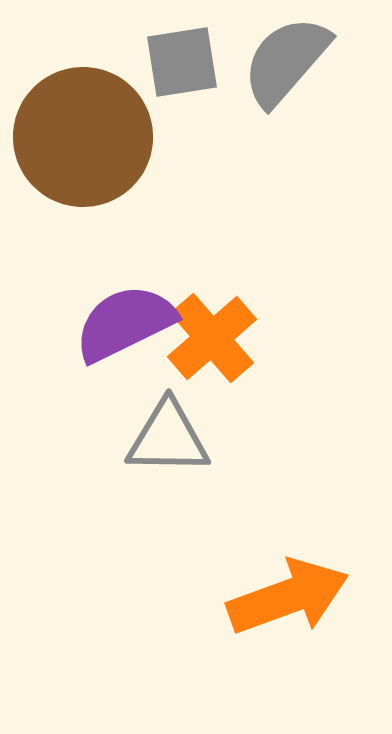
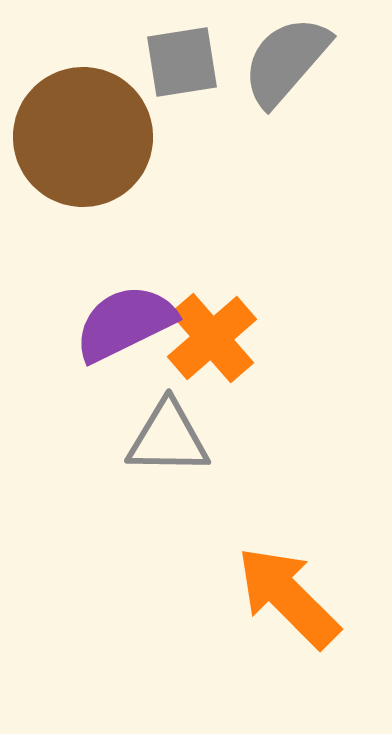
orange arrow: rotated 115 degrees counterclockwise
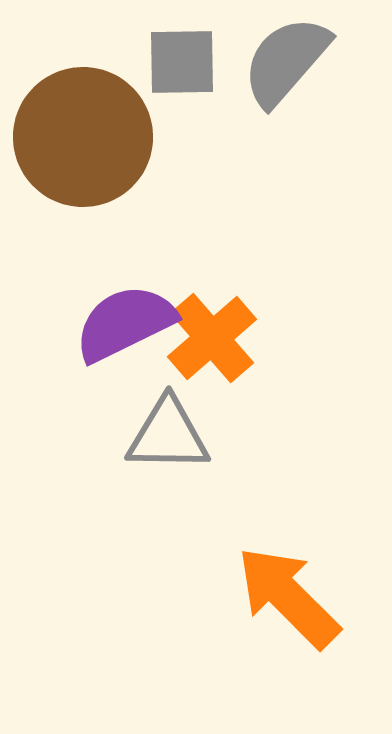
gray square: rotated 8 degrees clockwise
gray triangle: moved 3 px up
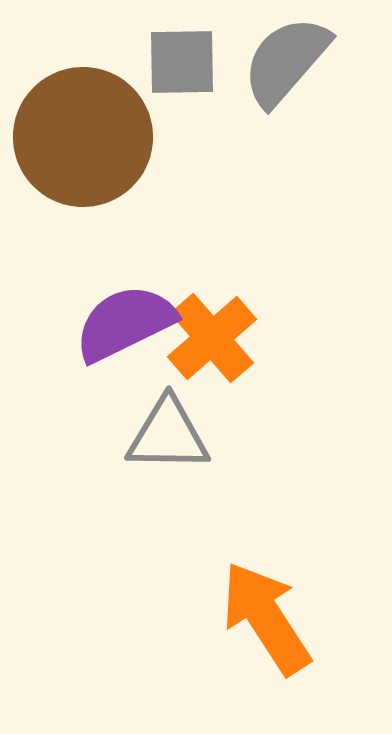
orange arrow: moved 22 px left, 21 px down; rotated 12 degrees clockwise
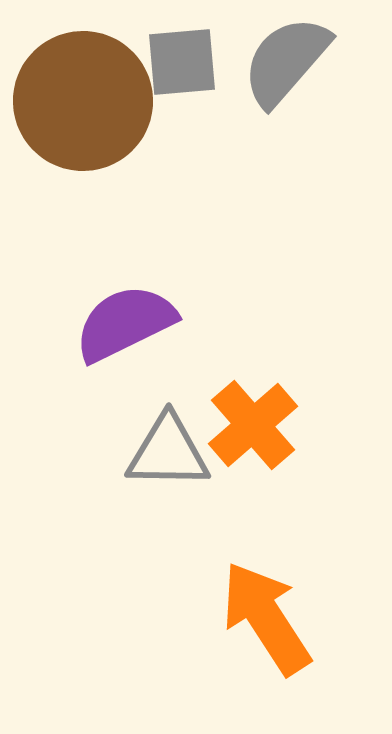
gray square: rotated 4 degrees counterclockwise
brown circle: moved 36 px up
orange cross: moved 41 px right, 87 px down
gray triangle: moved 17 px down
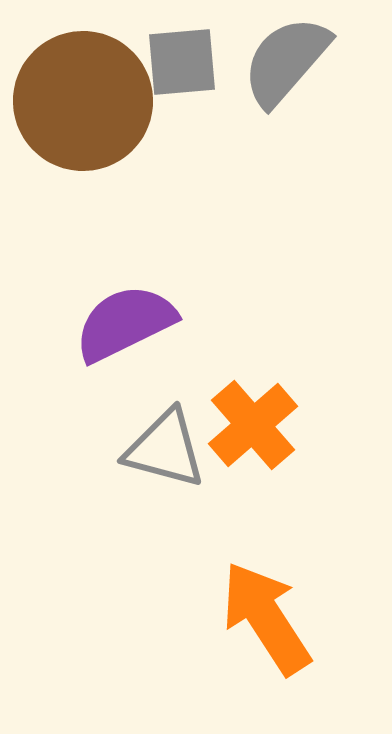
gray triangle: moved 3 px left, 3 px up; rotated 14 degrees clockwise
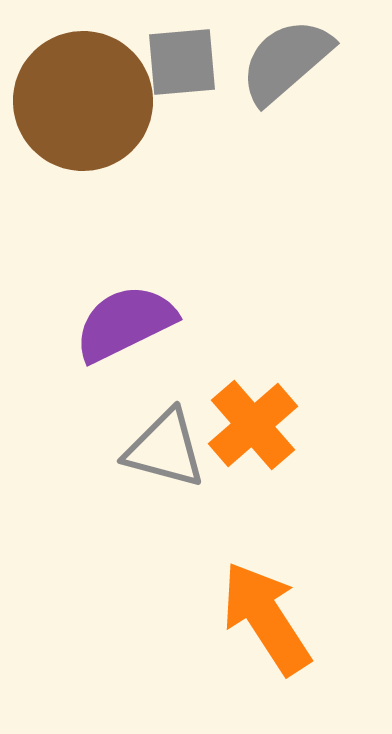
gray semicircle: rotated 8 degrees clockwise
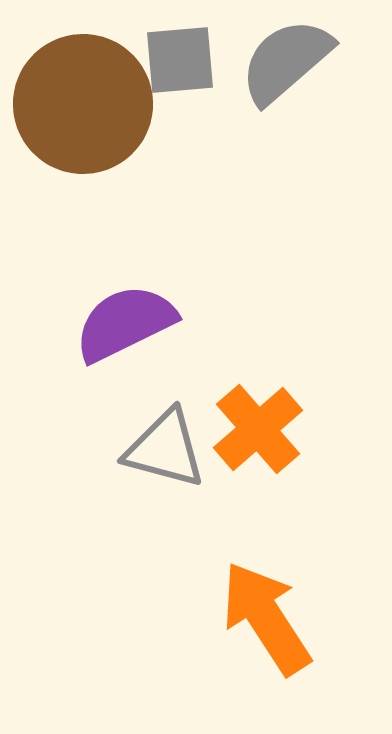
gray square: moved 2 px left, 2 px up
brown circle: moved 3 px down
orange cross: moved 5 px right, 4 px down
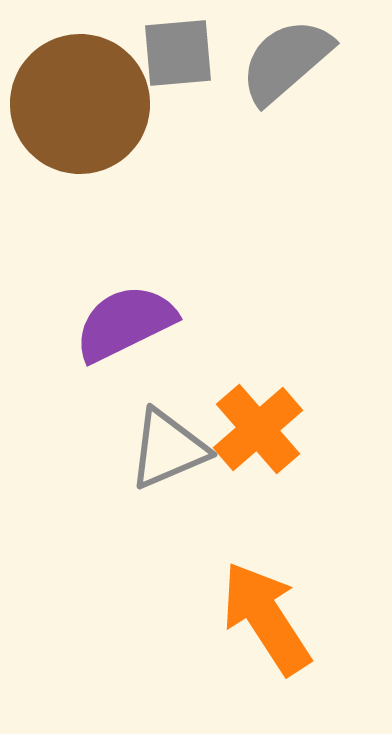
gray square: moved 2 px left, 7 px up
brown circle: moved 3 px left
gray triangle: moved 3 px right; rotated 38 degrees counterclockwise
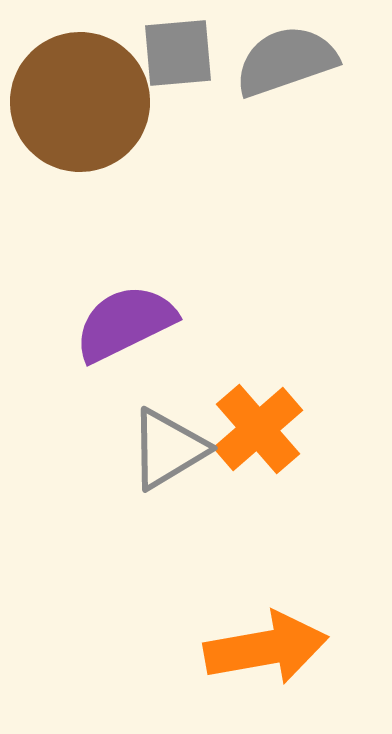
gray semicircle: rotated 22 degrees clockwise
brown circle: moved 2 px up
gray triangle: rotated 8 degrees counterclockwise
orange arrow: moved 30 px down; rotated 113 degrees clockwise
